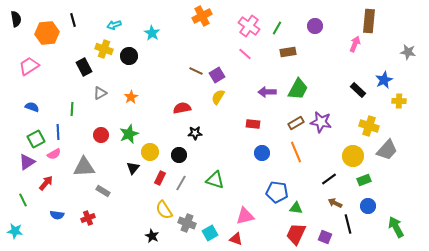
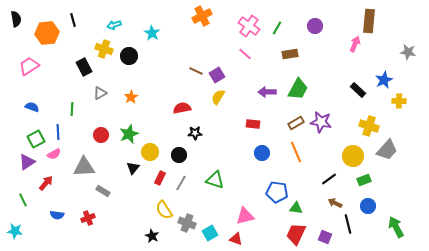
brown rectangle at (288, 52): moved 2 px right, 2 px down
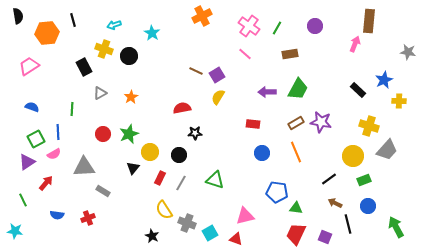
black semicircle at (16, 19): moved 2 px right, 3 px up
red circle at (101, 135): moved 2 px right, 1 px up
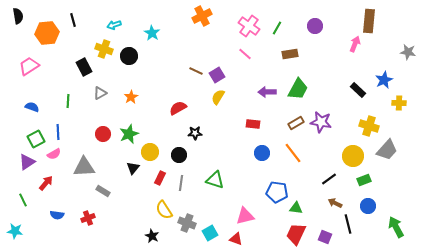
yellow cross at (399, 101): moved 2 px down
red semicircle at (182, 108): moved 4 px left; rotated 18 degrees counterclockwise
green line at (72, 109): moved 4 px left, 8 px up
orange line at (296, 152): moved 3 px left, 1 px down; rotated 15 degrees counterclockwise
gray line at (181, 183): rotated 21 degrees counterclockwise
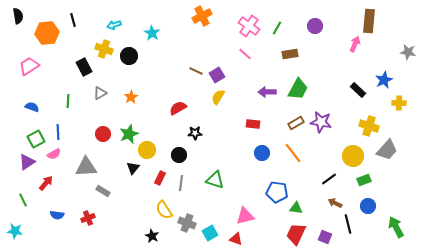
yellow circle at (150, 152): moved 3 px left, 2 px up
gray triangle at (84, 167): moved 2 px right
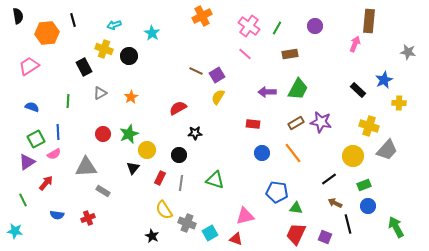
green rectangle at (364, 180): moved 5 px down
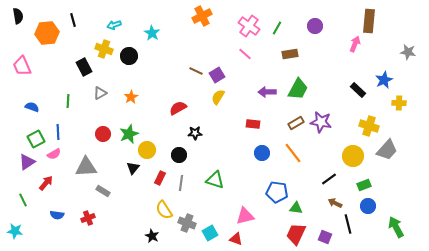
pink trapezoid at (29, 66): moved 7 px left; rotated 80 degrees counterclockwise
